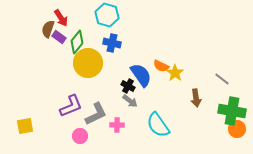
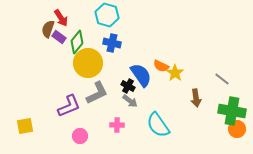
purple L-shape: moved 2 px left
gray L-shape: moved 1 px right, 21 px up
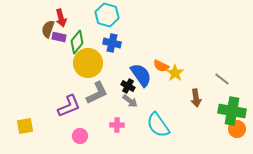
red arrow: rotated 18 degrees clockwise
purple rectangle: rotated 24 degrees counterclockwise
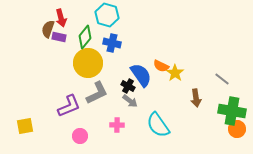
green diamond: moved 8 px right, 5 px up
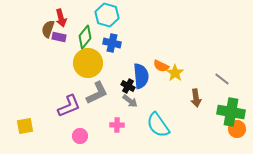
blue semicircle: moved 1 px down; rotated 30 degrees clockwise
green cross: moved 1 px left, 1 px down
